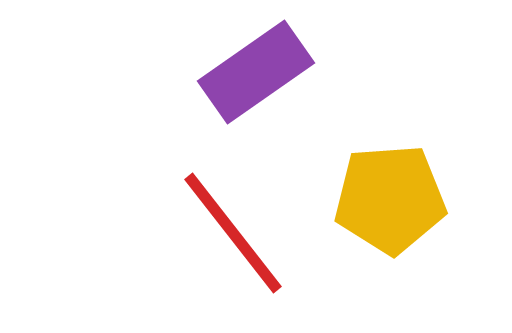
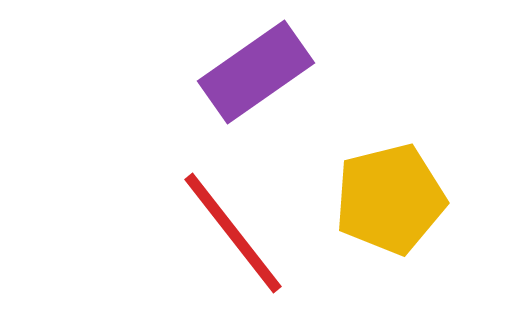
yellow pentagon: rotated 10 degrees counterclockwise
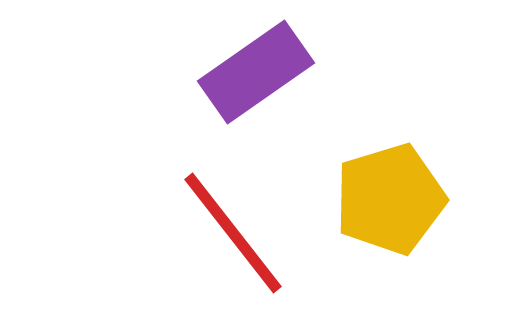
yellow pentagon: rotated 3 degrees counterclockwise
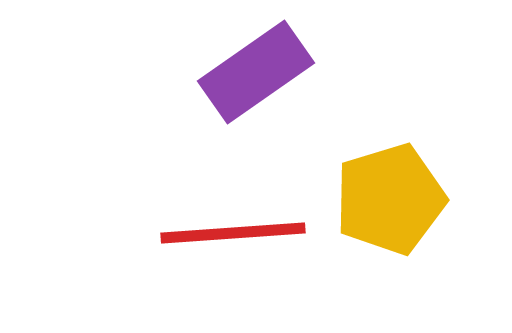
red line: rotated 56 degrees counterclockwise
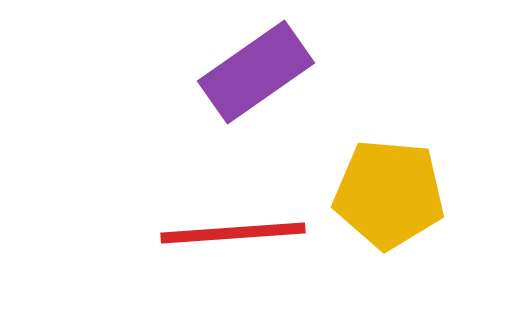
yellow pentagon: moved 1 px left, 5 px up; rotated 22 degrees clockwise
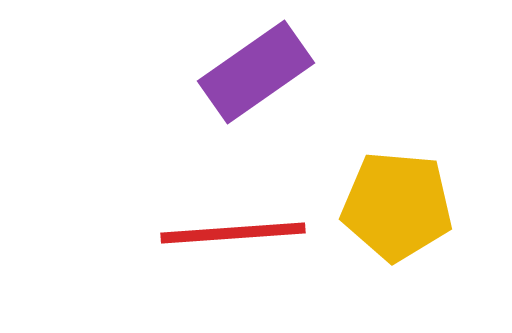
yellow pentagon: moved 8 px right, 12 px down
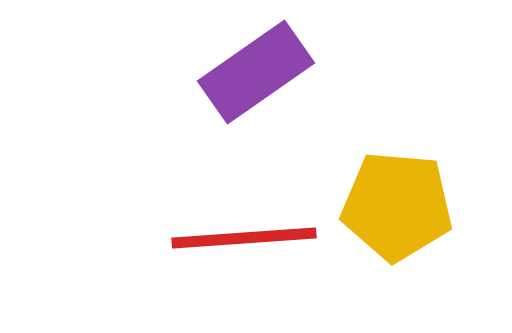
red line: moved 11 px right, 5 px down
